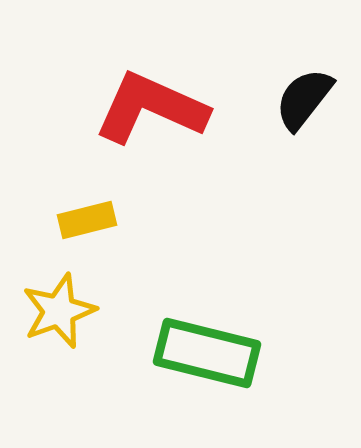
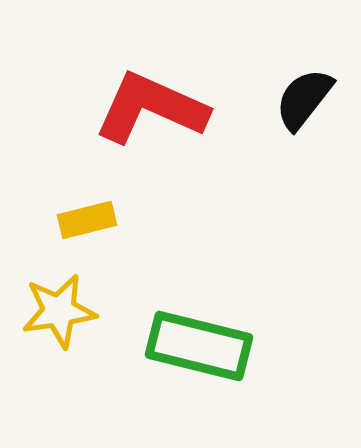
yellow star: rotated 12 degrees clockwise
green rectangle: moved 8 px left, 7 px up
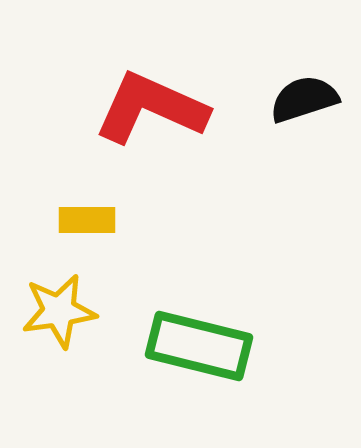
black semicircle: rotated 34 degrees clockwise
yellow rectangle: rotated 14 degrees clockwise
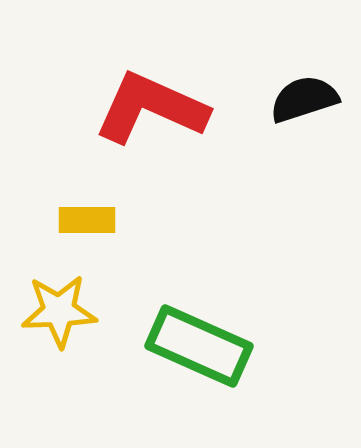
yellow star: rotated 6 degrees clockwise
green rectangle: rotated 10 degrees clockwise
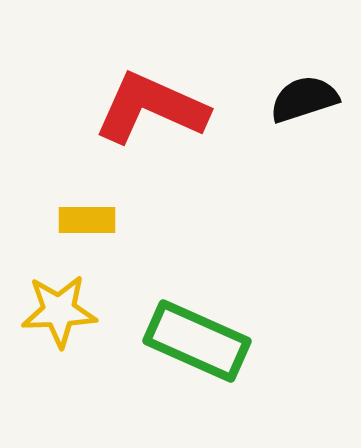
green rectangle: moved 2 px left, 5 px up
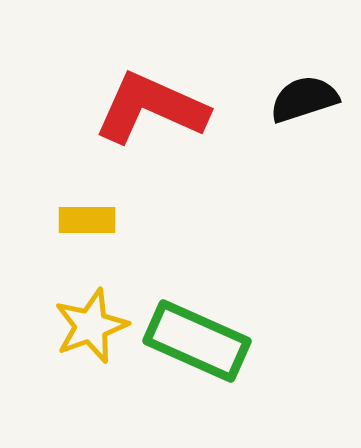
yellow star: moved 32 px right, 15 px down; rotated 18 degrees counterclockwise
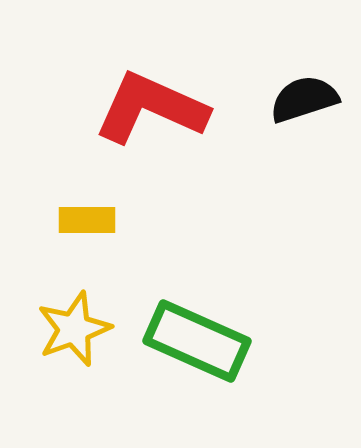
yellow star: moved 17 px left, 3 px down
